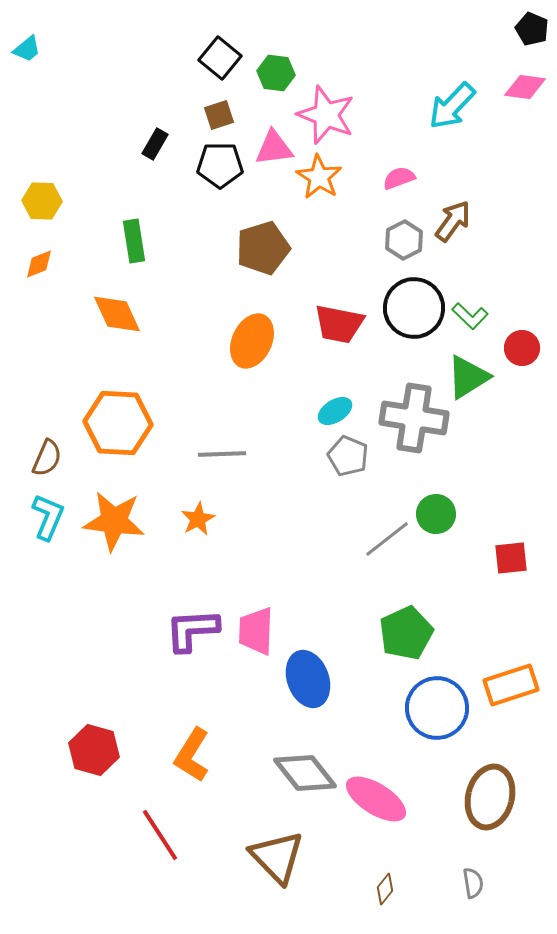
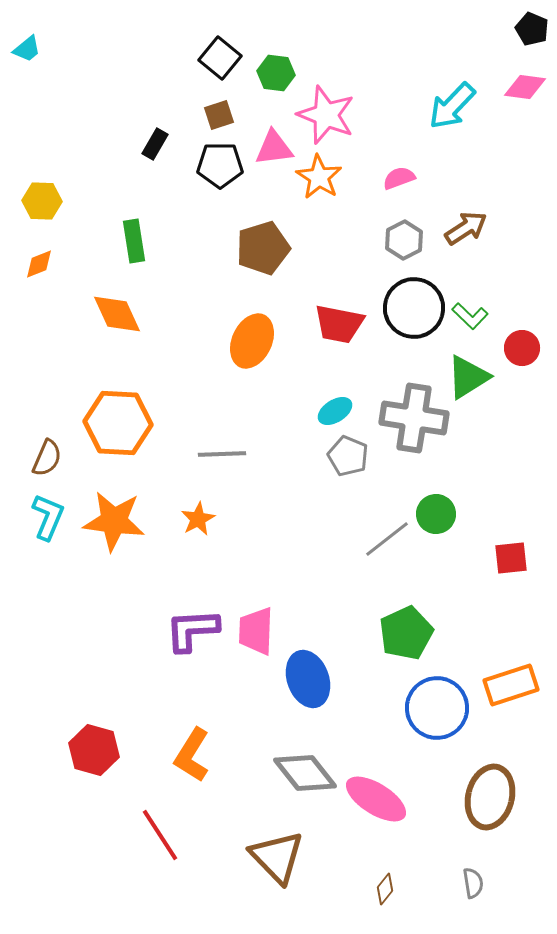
brown arrow at (453, 221): moved 13 px right, 7 px down; rotated 21 degrees clockwise
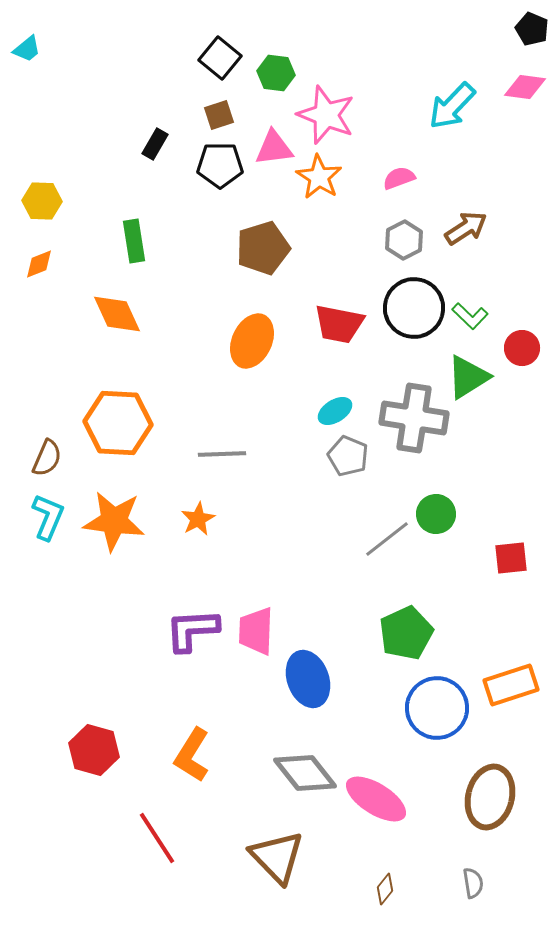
red line at (160, 835): moved 3 px left, 3 px down
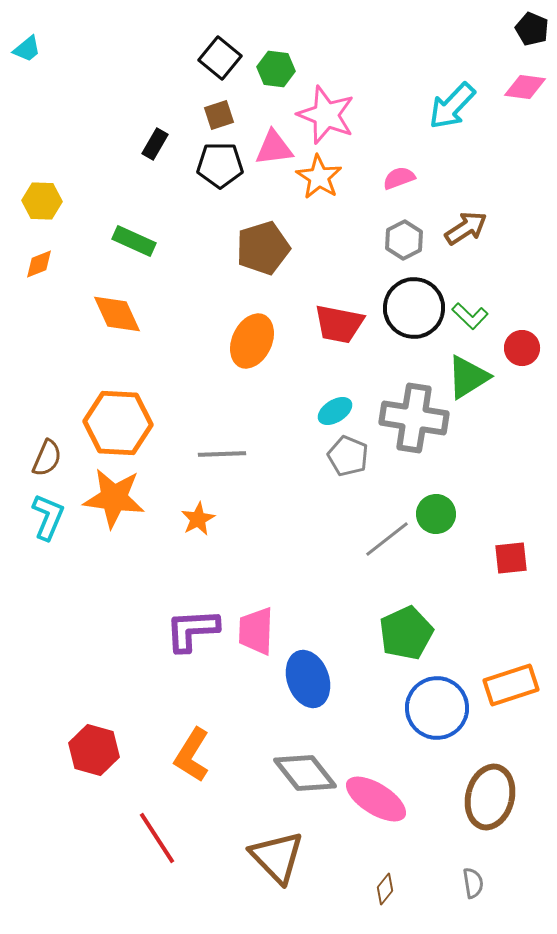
green hexagon at (276, 73): moved 4 px up
green rectangle at (134, 241): rotated 57 degrees counterclockwise
orange star at (114, 521): moved 23 px up
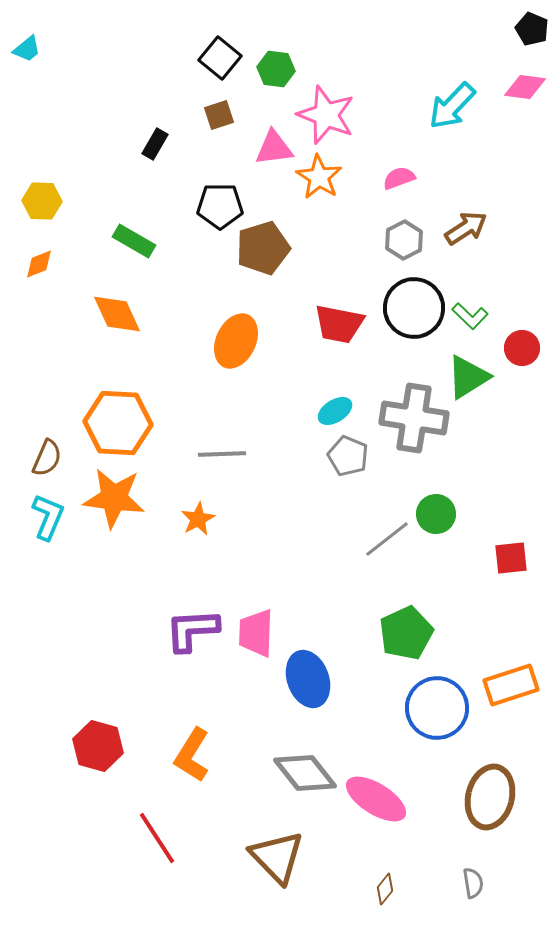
black pentagon at (220, 165): moved 41 px down
green rectangle at (134, 241): rotated 6 degrees clockwise
orange ellipse at (252, 341): moved 16 px left
pink trapezoid at (256, 631): moved 2 px down
red hexagon at (94, 750): moved 4 px right, 4 px up
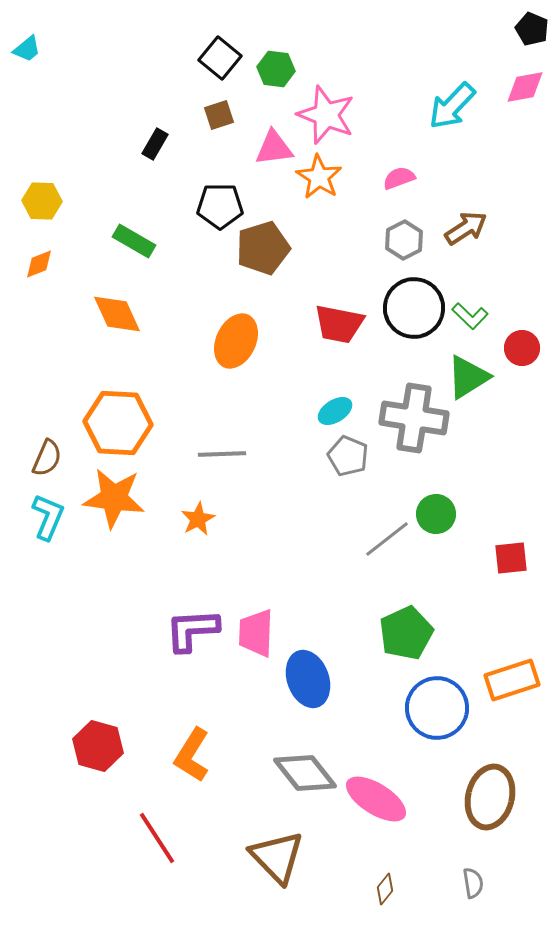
pink diamond at (525, 87): rotated 18 degrees counterclockwise
orange rectangle at (511, 685): moved 1 px right, 5 px up
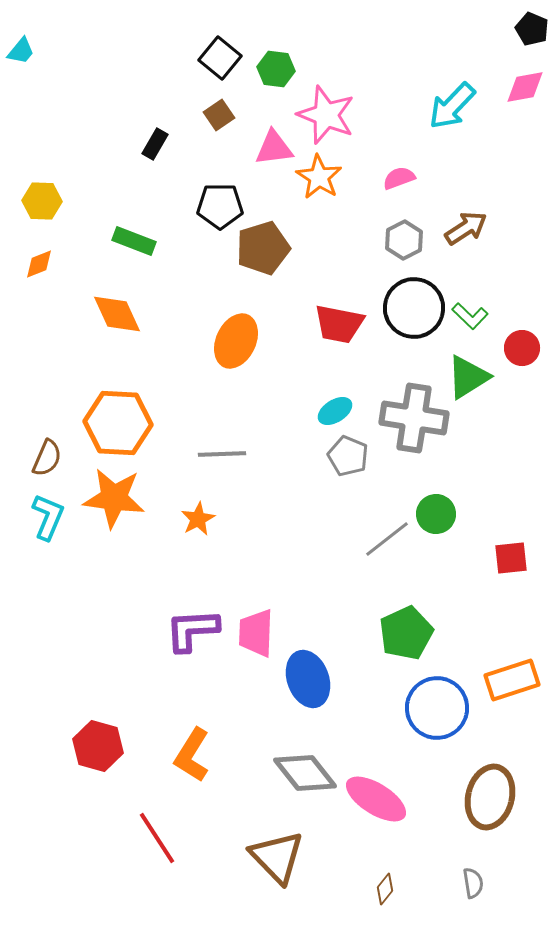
cyan trapezoid at (27, 49): moved 6 px left, 2 px down; rotated 12 degrees counterclockwise
brown square at (219, 115): rotated 16 degrees counterclockwise
green rectangle at (134, 241): rotated 9 degrees counterclockwise
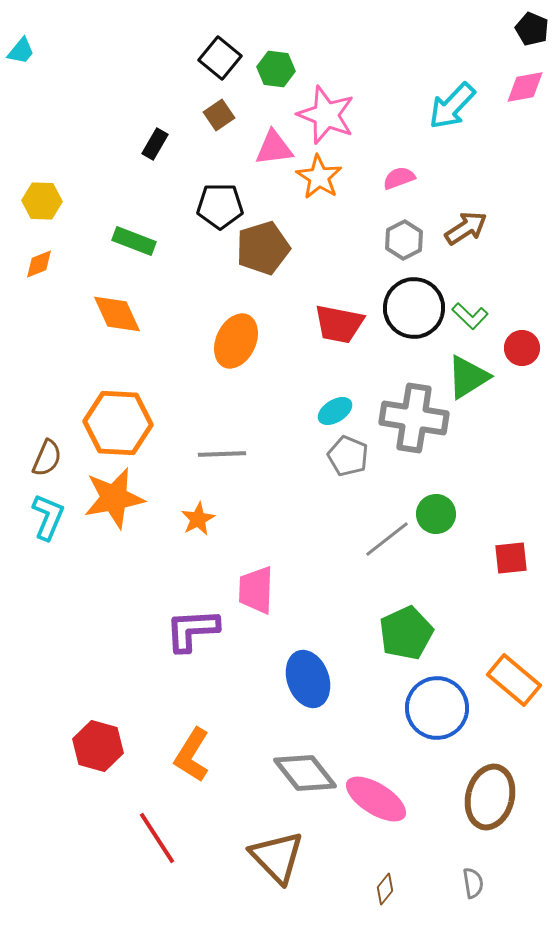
orange star at (114, 498): rotated 18 degrees counterclockwise
pink trapezoid at (256, 633): moved 43 px up
orange rectangle at (512, 680): moved 2 px right; rotated 58 degrees clockwise
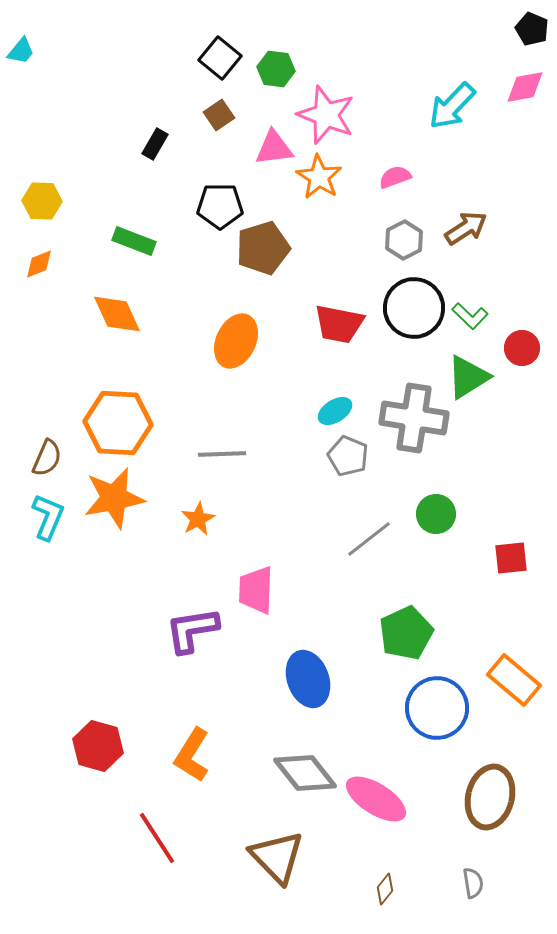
pink semicircle at (399, 178): moved 4 px left, 1 px up
gray line at (387, 539): moved 18 px left
purple L-shape at (192, 630): rotated 6 degrees counterclockwise
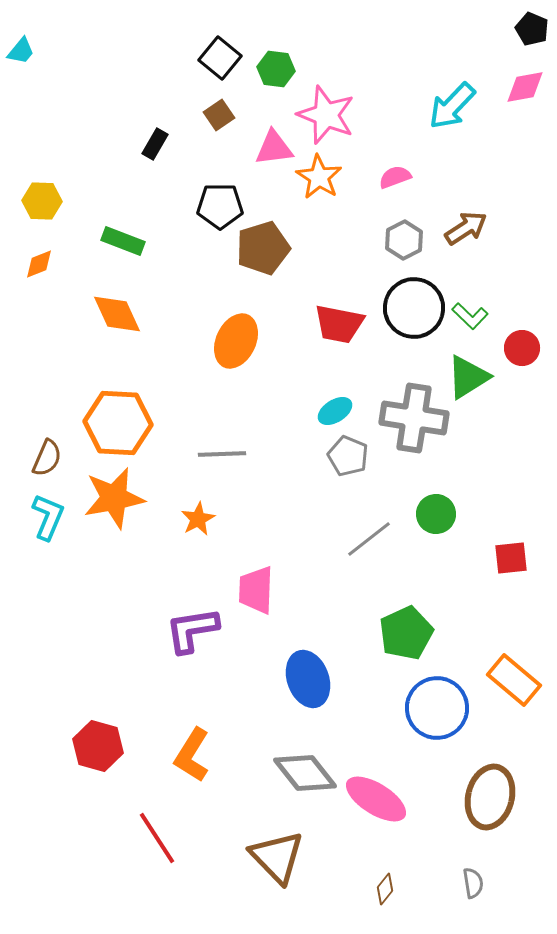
green rectangle at (134, 241): moved 11 px left
